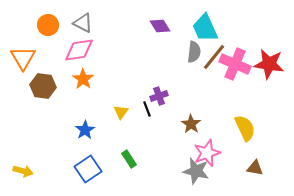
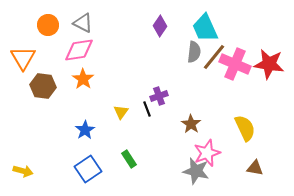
purple diamond: rotated 65 degrees clockwise
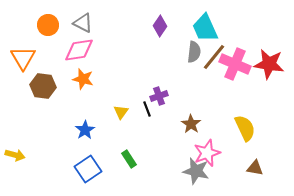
orange star: rotated 20 degrees counterclockwise
yellow arrow: moved 8 px left, 16 px up
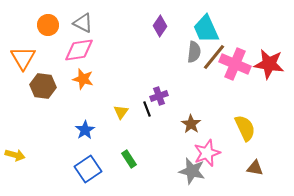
cyan trapezoid: moved 1 px right, 1 px down
gray star: moved 4 px left
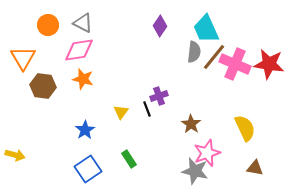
gray star: moved 3 px right
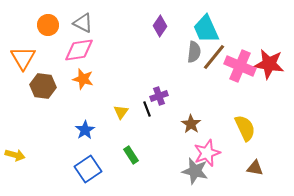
pink cross: moved 5 px right, 2 px down
green rectangle: moved 2 px right, 4 px up
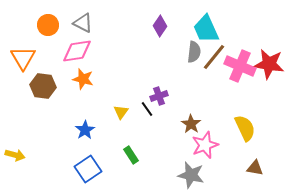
pink diamond: moved 2 px left, 1 px down
black line: rotated 14 degrees counterclockwise
pink star: moved 2 px left, 8 px up
gray star: moved 4 px left, 4 px down
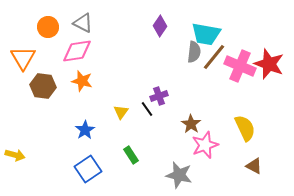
orange circle: moved 2 px down
cyan trapezoid: moved 5 px down; rotated 56 degrees counterclockwise
red star: rotated 12 degrees clockwise
orange star: moved 1 px left, 2 px down
brown triangle: moved 1 px left, 2 px up; rotated 18 degrees clockwise
gray star: moved 12 px left
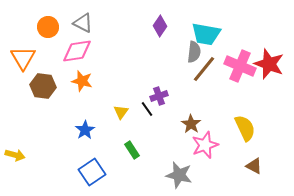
brown line: moved 10 px left, 12 px down
green rectangle: moved 1 px right, 5 px up
blue square: moved 4 px right, 3 px down
